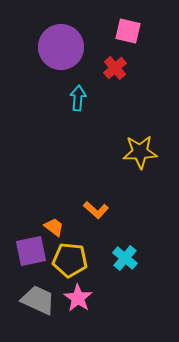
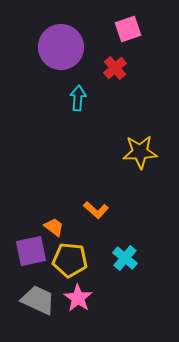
pink square: moved 2 px up; rotated 32 degrees counterclockwise
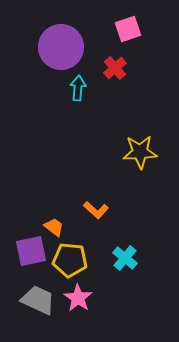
cyan arrow: moved 10 px up
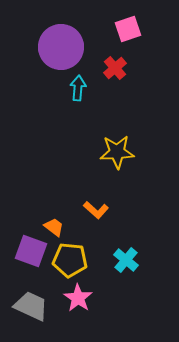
yellow star: moved 23 px left
purple square: rotated 32 degrees clockwise
cyan cross: moved 1 px right, 2 px down
gray trapezoid: moved 7 px left, 6 px down
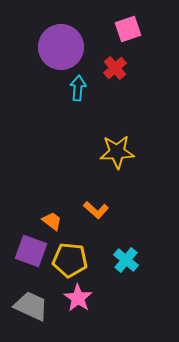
orange trapezoid: moved 2 px left, 6 px up
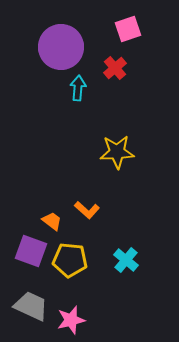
orange L-shape: moved 9 px left
pink star: moved 7 px left, 22 px down; rotated 24 degrees clockwise
